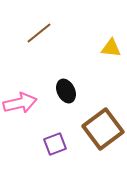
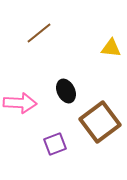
pink arrow: rotated 16 degrees clockwise
brown square: moved 3 px left, 7 px up
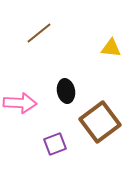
black ellipse: rotated 15 degrees clockwise
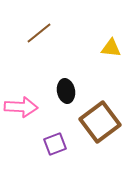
pink arrow: moved 1 px right, 4 px down
